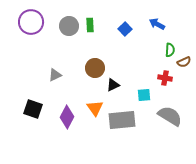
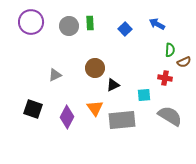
green rectangle: moved 2 px up
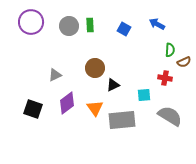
green rectangle: moved 2 px down
blue square: moved 1 px left; rotated 16 degrees counterclockwise
purple diamond: moved 14 px up; rotated 25 degrees clockwise
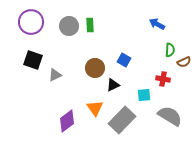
blue square: moved 31 px down
red cross: moved 2 px left, 1 px down
purple diamond: moved 18 px down
black square: moved 49 px up
gray rectangle: rotated 40 degrees counterclockwise
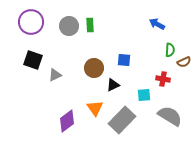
blue square: rotated 24 degrees counterclockwise
brown circle: moved 1 px left
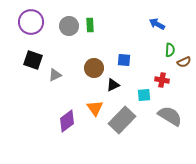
red cross: moved 1 px left, 1 px down
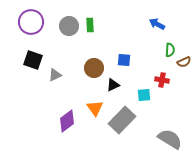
gray semicircle: moved 23 px down
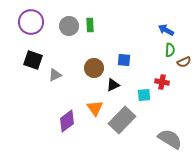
blue arrow: moved 9 px right, 6 px down
red cross: moved 2 px down
